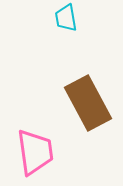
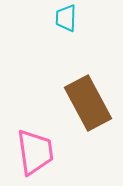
cyan trapezoid: rotated 12 degrees clockwise
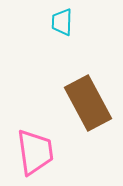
cyan trapezoid: moved 4 px left, 4 px down
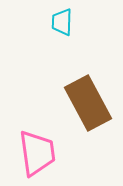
pink trapezoid: moved 2 px right, 1 px down
